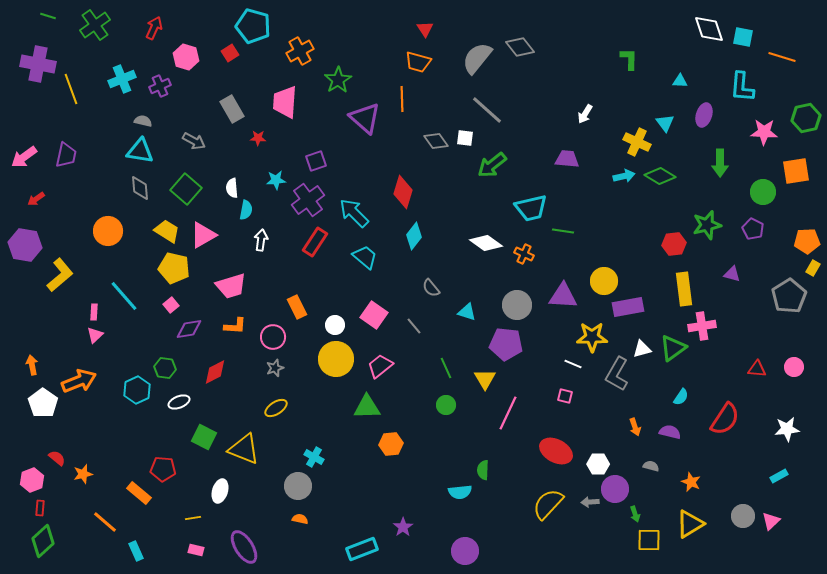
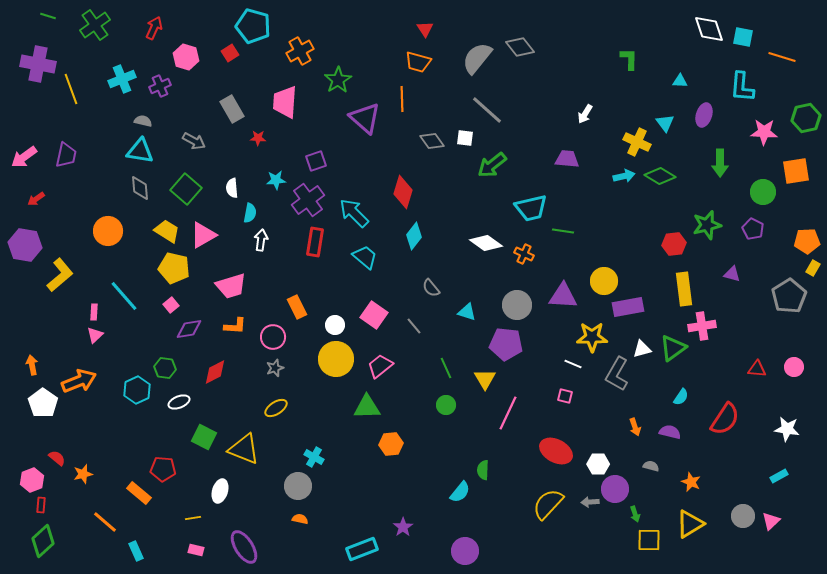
gray diamond at (436, 141): moved 4 px left
cyan semicircle at (246, 210): moved 4 px right, 3 px down
red rectangle at (315, 242): rotated 24 degrees counterclockwise
white star at (787, 429): rotated 15 degrees clockwise
cyan semicircle at (460, 492): rotated 45 degrees counterclockwise
red rectangle at (40, 508): moved 1 px right, 3 px up
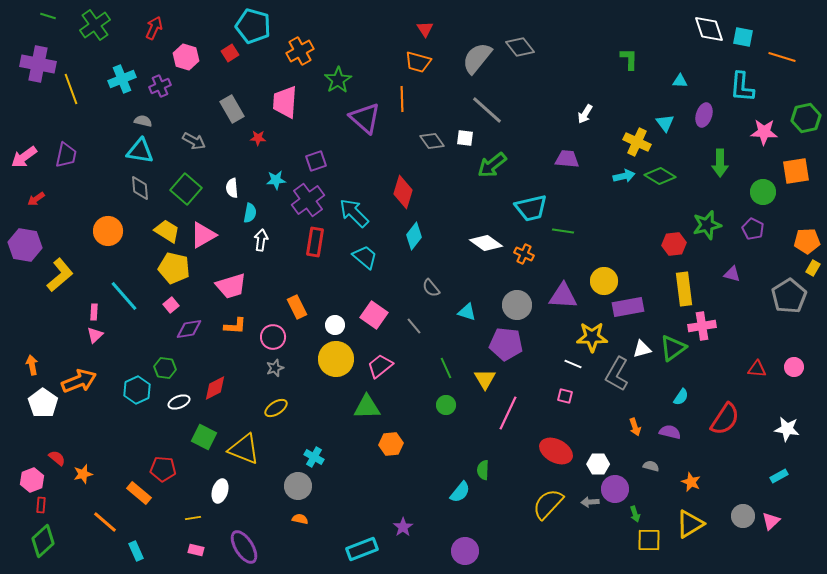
red diamond at (215, 372): moved 16 px down
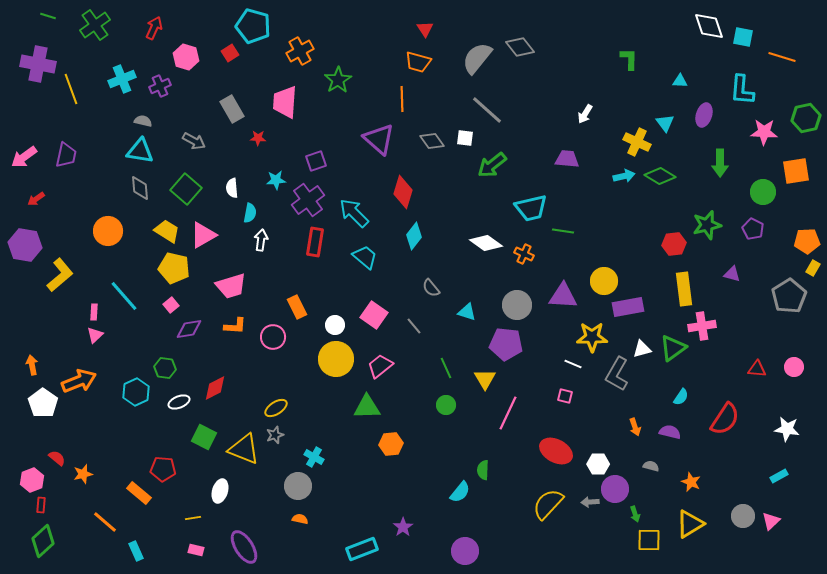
white diamond at (709, 29): moved 3 px up
cyan L-shape at (742, 87): moved 3 px down
purple triangle at (365, 118): moved 14 px right, 21 px down
gray star at (275, 368): moved 67 px down
cyan hexagon at (137, 390): moved 1 px left, 2 px down
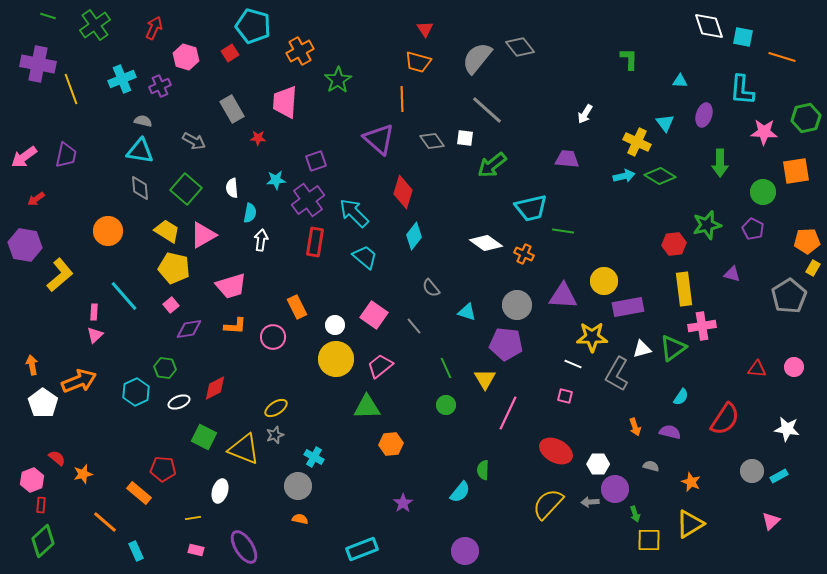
gray circle at (743, 516): moved 9 px right, 45 px up
purple star at (403, 527): moved 24 px up
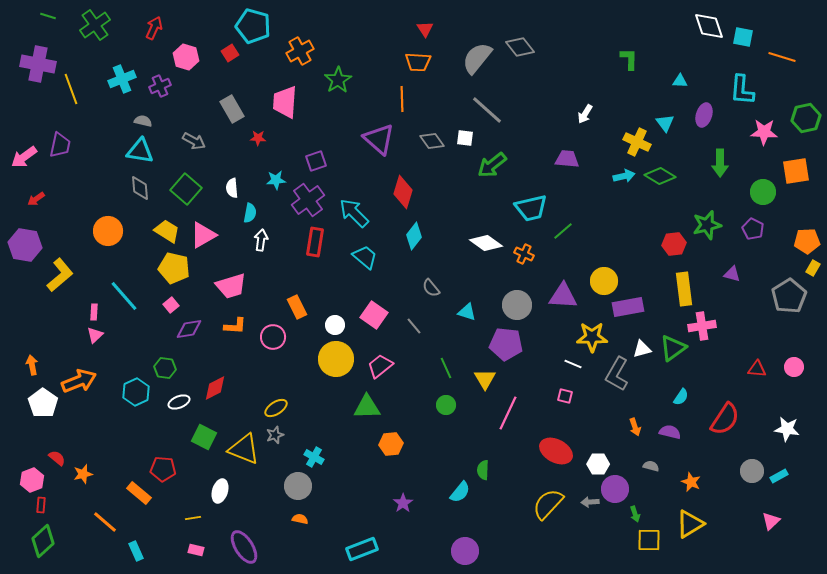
orange trapezoid at (418, 62): rotated 12 degrees counterclockwise
purple trapezoid at (66, 155): moved 6 px left, 10 px up
green line at (563, 231): rotated 50 degrees counterclockwise
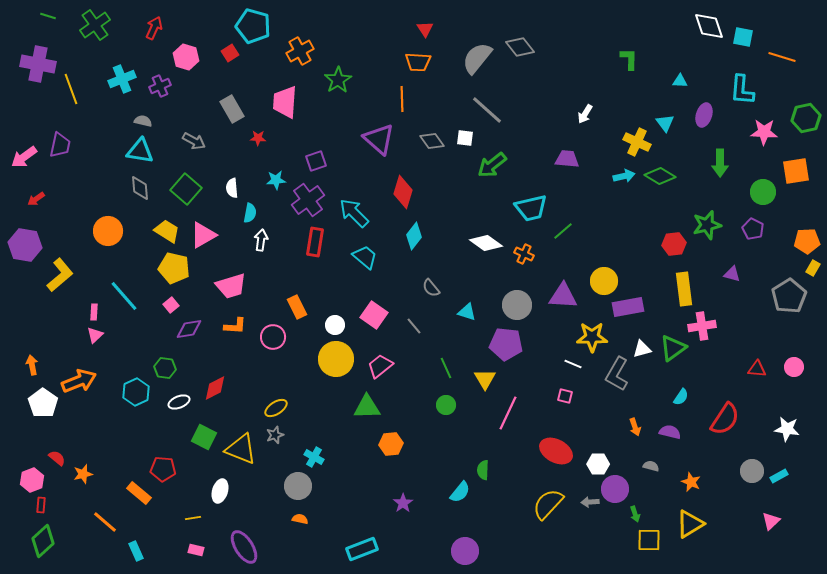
yellow triangle at (244, 449): moved 3 px left
